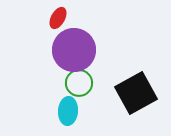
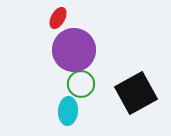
green circle: moved 2 px right, 1 px down
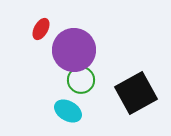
red ellipse: moved 17 px left, 11 px down
green circle: moved 4 px up
cyan ellipse: rotated 64 degrees counterclockwise
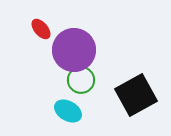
red ellipse: rotated 70 degrees counterclockwise
black square: moved 2 px down
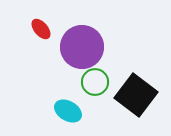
purple circle: moved 8 px right, 3 px up
green circle: moved 14 px right, 2 px down
black square: rotated 24 degrees counterclockwise
